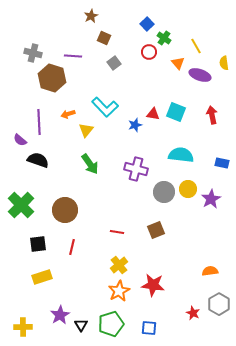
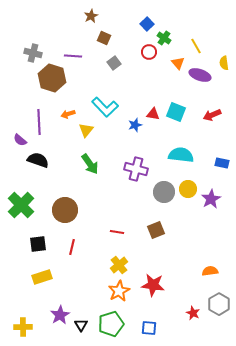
red arrow at (212, 115): rotated 102 degrees counterclockwise
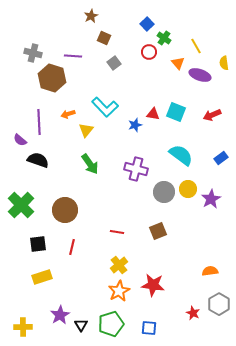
cyan semicircle at (181, 155): rotated 30 degrees clockwise
blue rectangle at (222, 163): moved 1 px left, 5 px up; rotated 48 degrees counterclockwise
brown square at (156, 230): moved 2 px right, 1 px down
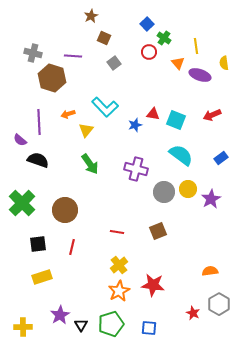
yellow line at (196, 46): rotated 21 degrees clockwise
cyan square at (176, 112): moved 8 px down
green cross at (21, 205): moved 1 px right, 2 px up
